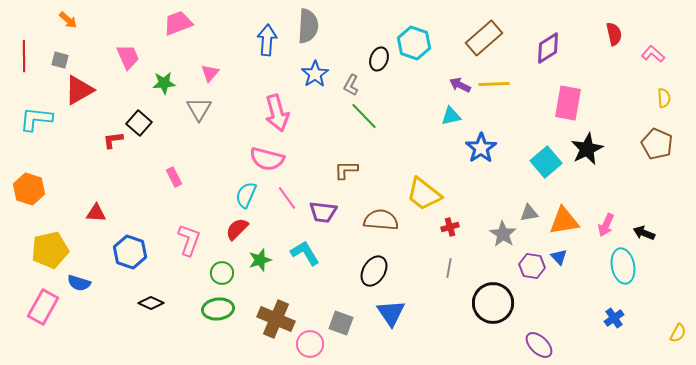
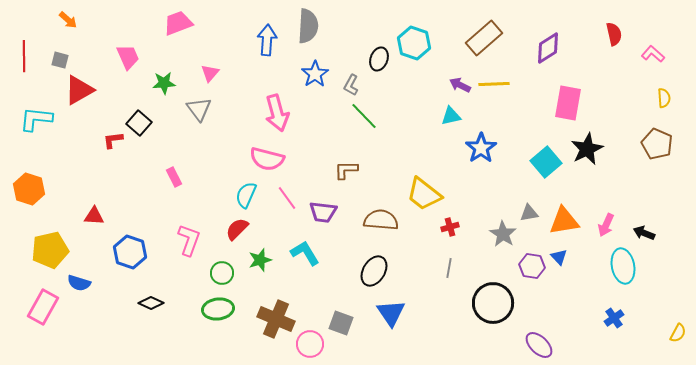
gray triangle at (199, 109): rotated 8 degrees counterclockwise
red triangle at (96, 213): moved 2 px left, 3 px down
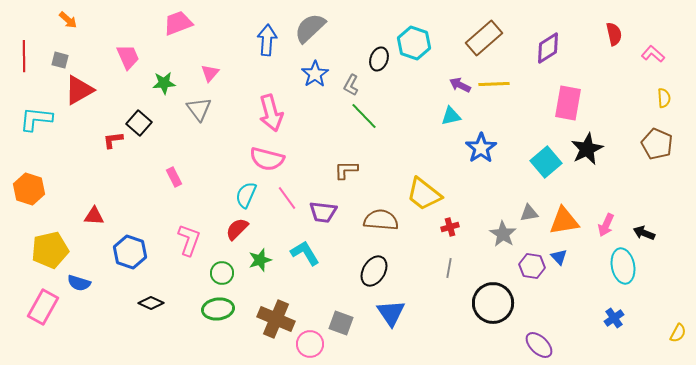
gray semicircle at (308, 26): moved 2 px right, 2 px down; rotated 136 degrees counterclockwise
pink arrow at (277, 113): moved 6 px left
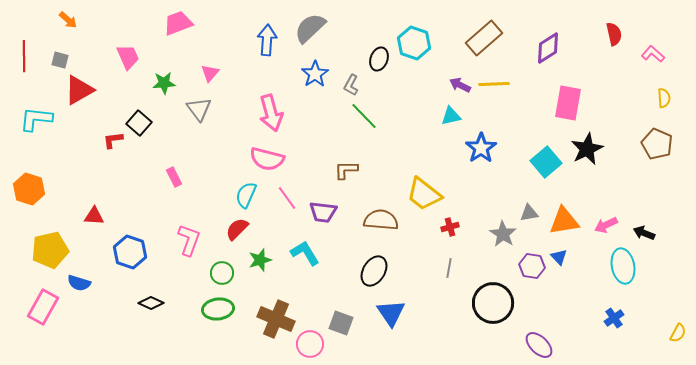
pink arrow at (606, 225): rotated 40 degrees clockwise
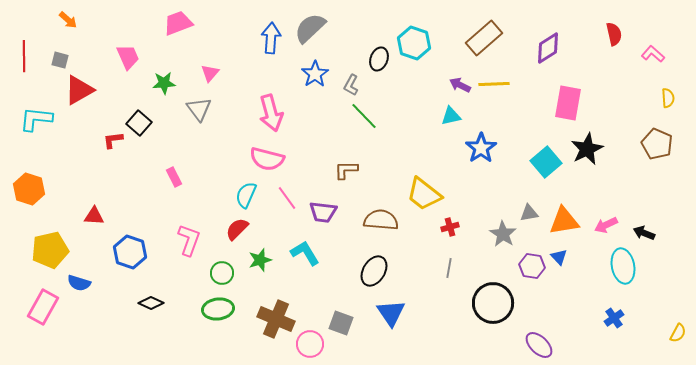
blue arrow at (267, 40): moved 4 px right, 2 px up
yellow semicircle at (664, 98): moved 4 px right
